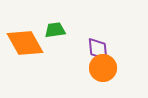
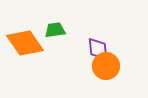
orange diamond: rotated 6 degrees counterclockwise
orange circle: moved 3 px right, 2 px up
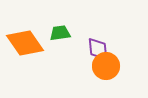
green trapezoid: moved 5 px right, 3 px down
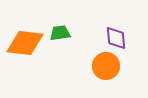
orange diamond: rotated 48 degrees counterclockwise
purple diamond: moved 18 px right, 11 px up
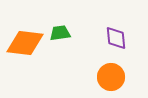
orange circle: moved 5 px right, 11 px down
